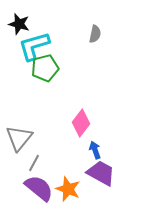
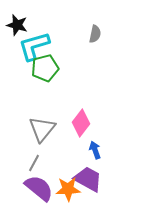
black star: moved 2 px left, 1 px down
gray triangle: moved 23 px right, 9 px up
purple trapezoid: moved 13 px left, 6 px down
orange star: rotated 25 degrees counterclockwise
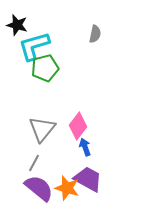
pink diamond: moved 3 px left, 3 px down
blue arrow: moved 10 px left, 3 px up
orange star: moved 1 px left, 1 px up; rotated 20 degrees clockwise
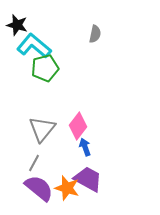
cyan L-shape: rotated 56 degrees clockwise
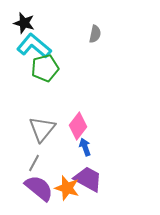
black star: moved 7 px right, 2 px up
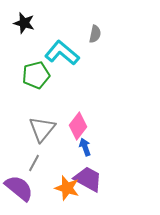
cyan L-shape: moved 28 px right, 7 px down
green pentagon: moved 9 px left, 7 px down
purple semicircle: moved 20 px left
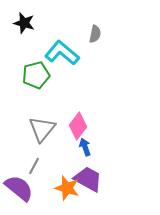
gray line: moved 3 px down
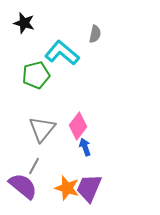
purple trapezoid: moved 1 px right, 9 px down; rotated 96 degrees counterclockwise
purple semicircle: moved 4 px right, 2 px up
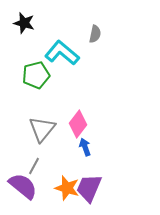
pink diamond: moved 2 px up
